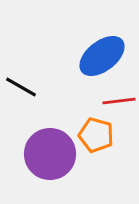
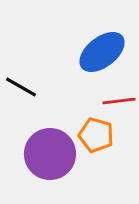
blue ellipse: moved 4 px up
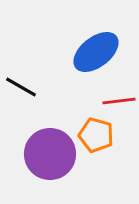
blue ellipse: moved 6 px left
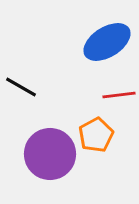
blue ellipse: moved 11 px right, 10 px up; rotated 6 degrees clockwise
red line: moved 6 px up
orange pentagon: rotated 28 degrees clockwise
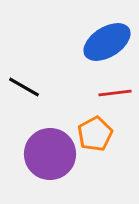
black line: moved 3 px right
red line: moved 4 px left, 2 px up
orange pentagon: moved 1 px left, 1 px up
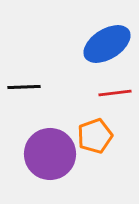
blue ellipse: moved 2 px down
black line: rotated 32 degrees counterclockwise
orange pentagon: moved 2 px down; rotated 8 degrees clockwise
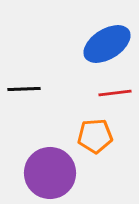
black line: moved 2 px down
orange pentagon: rotated 16 degrees clockwise
purple circle: moved 19 px down
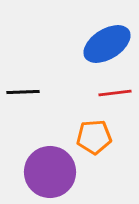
black line: moved 1 px left, 3 px down
orange pentagon: moved 1 px left, 1 px down
purple circle: moved 1 px up
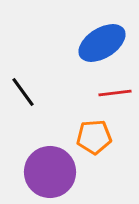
blue ellipse: moved 5 px left, 1 px up
black line: rotated 56 degrees clockwise
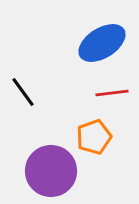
red line: moved 3 px left
orange pentagon: rotated 16 degrees counterclockwise
purple circle: moved 1 px right, 1 px up
